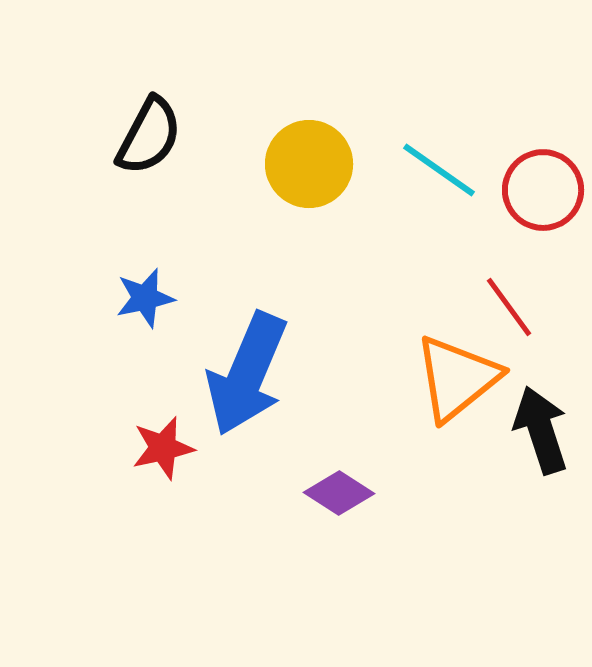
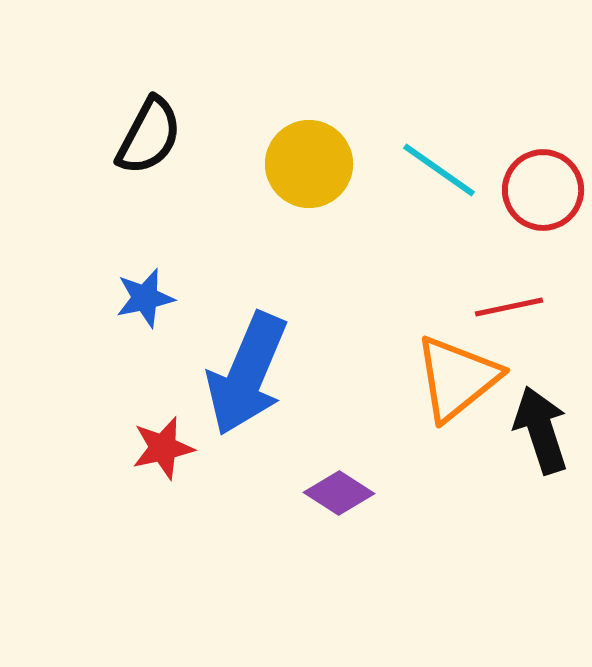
red line: rotated 66 degrees counterclockwise
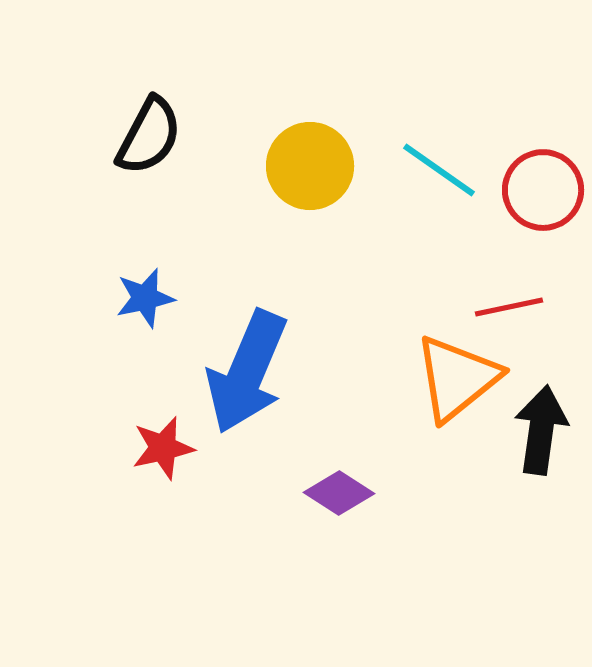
yellow circle: moved 1 px right, 2 px down
blue arrow: moved 2 px up
black arrow: rotated 26 degrees clockwise
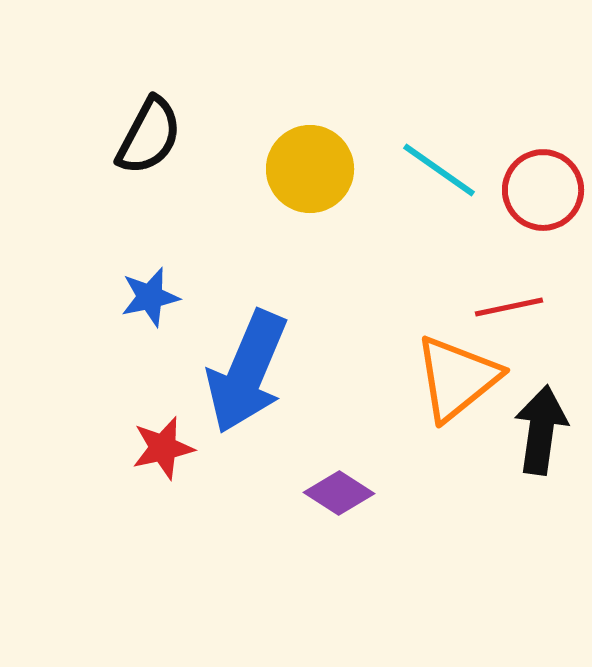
yellow circle: moved 3 px down
blue star: moved 5 px right, 1 px up
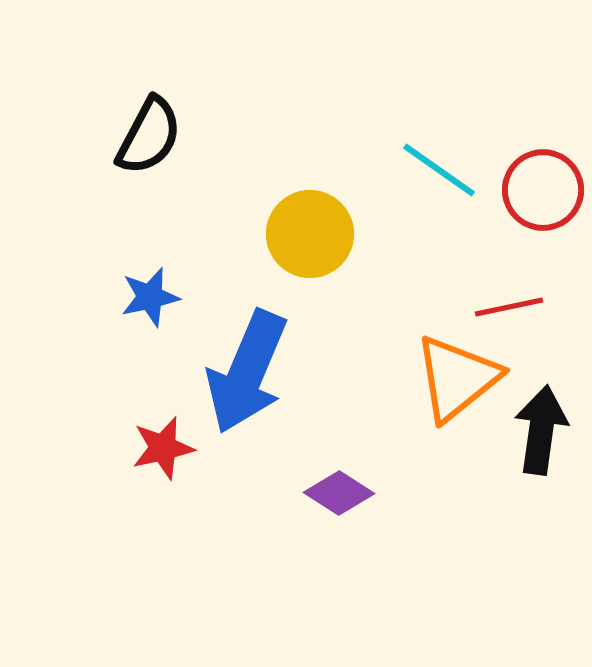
yellow circle: moved 65 px down
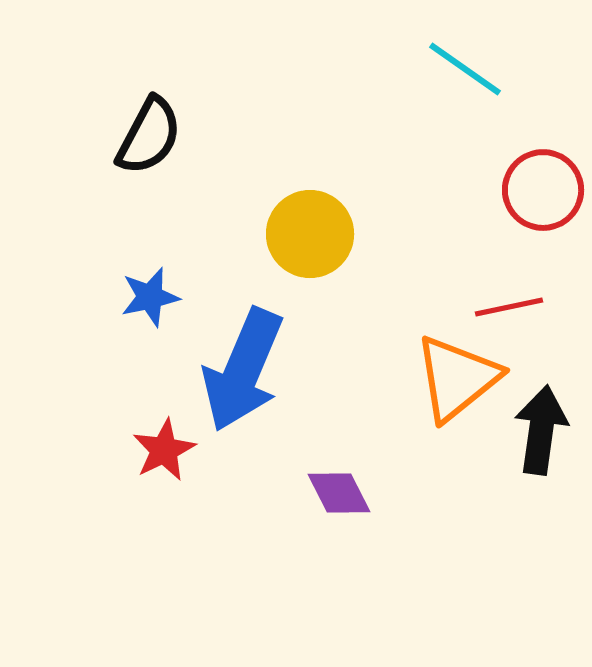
cyan line: moved 26 px right, 101 px up
blue arrow: moved 4 px left, 2 px up
red star: moved 1 px right, 2 px down; rotated 14 degrees counterclockwise
purple diamond: rotated 30 degrees clockwise
